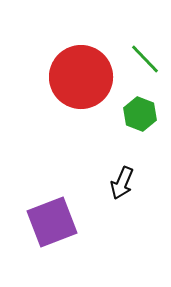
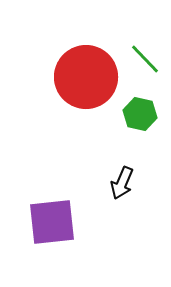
red circle: moved 5 px right
green hexagon: rotated 8 degrees counterclockwise
purple square: rotated 15 degrees clockwise
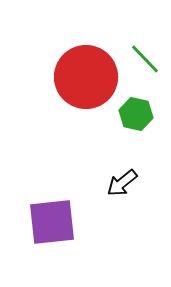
green hexagon: moved 4 px left
black arrow: rotated 28 degrees clockwise
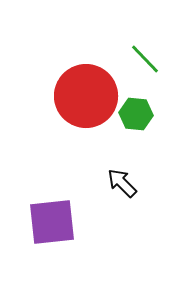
red circle: moved 19 px down
green hexagon: rotated 8 degrees counterclockwise
black arrow: rotated 84 degrees clockwise
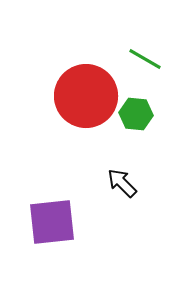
green line: rotated 16 degrees counterclockwise
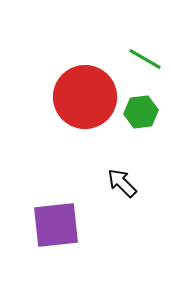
red circle: moved 1 px left, 1 px down
green hexagon: moved 5 px right, 2 px up; rotated 12 degrees counterclockwise
purple square: moved 4 px right, 3 px down
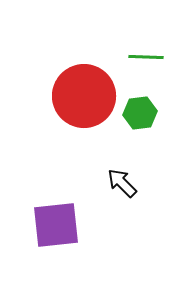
green line: moved 1 px right, 2 px up; rotated 28 degrees counterclockwise
red circle: moved 1 px left, 1 px up
green hexagon: moved 1 px left, 1 px down
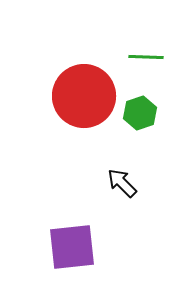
green hexagon: rotated 12 degrees counterclockwise
purple square: moved 16 px right, 22 px down
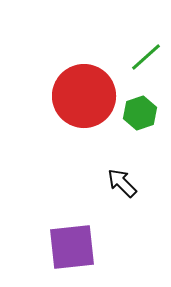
green line: rotated 44 degrees counterclockwise
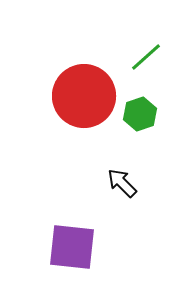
green hexagon: moved 1 px down
purple square: rotated 12 degrees clockwise
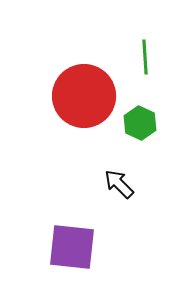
green line: moved 1 px left; rotated 52 degrees counterclockwise
green hexagon: moved 9 px down; rotated 16 degrees counterclockwise
black arrow: moved 3 px left, 1 px down
